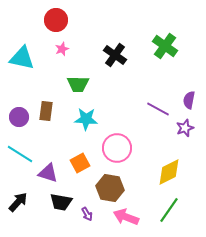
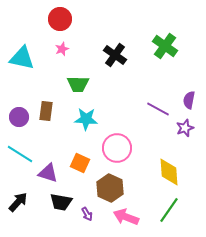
red circle: moved 4 px right, 1 px up
orange square: rotated 36 degrees counterclockwise
yellow diamond: rotated 68 degrees counterclockwise
brown hexagon: rotated 16 degrees clockwise
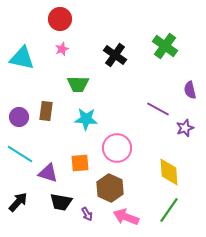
purple semicircle: moved 1 px right, 10 px up; rotated 24 degrees counterclockwise
orange square: rotated 30 degrees counterclockwise
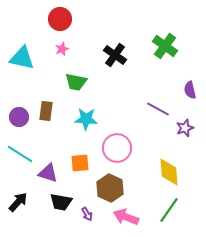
green trapezoid: moved 2 px left, 2 px up; rotated 10 degrees clockwise
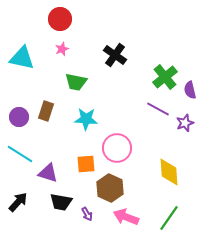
green cross: moved 31 px down; rotated 15 degrees clockwise
brown rectangle: rotated 12 degrees clockwise
purple star: moved 5 px up
orange square: moved 6 px right, 1 px down
green line: moved 8 px down
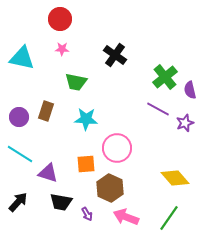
pink star: rotated 24 degrees clockwise
yellow diamond: moved 6 px right, 6 px down; rotated 36 degrees counterclockwise
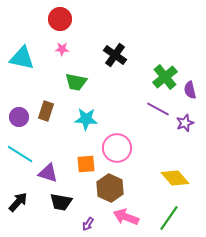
purple arrow: moved 1 px right, 10 px down; rotated 64 degrees clockwise
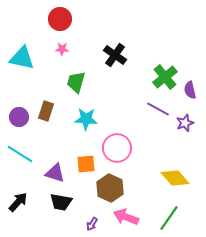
green trapezoid: rotated 95 degrees clockwise
purple triangle: moved 7 px right
purple arrow: moved 4 px right
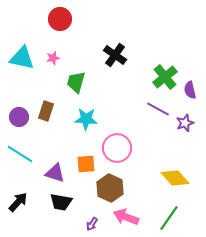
pink star: moved 9 px left, 9 px down; rotated 16 degrees counterclockwise
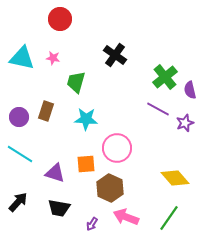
pink star: rotated 24 degrees clockwise
black trapezoid: moved 2 px left, 6 px down
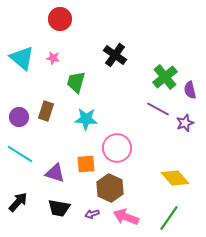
cyan triangle: rotated 28 degrees clockwise
purple arrow: moved 10 px up; rotated 40 degrees clockwise
